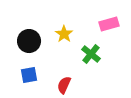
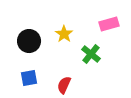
blue square: moved 3 px down
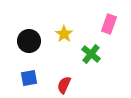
pink rectangle: rotated 54 degrees counterclockwise
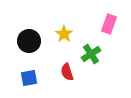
green cross: rotated 18 degrees clockwise
red semicircle: moved 3 px right, 13 px up; rotated 42 degrees counterclockwise
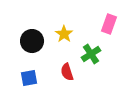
black circle: moved 3 px right
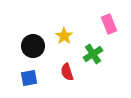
pink rectangle: rotated 42 degrees counterclockwise
yellow star: moved 2 px down
black circle: moved 1 px right, 5 px down
green cross: moved 2 px right
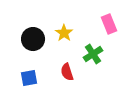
yellow star: moved 3 px up
black circle: moved 7 px up
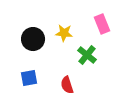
pink rectangle: moved 7 px left
yellow star: rotated 30 degrees counterclockwise
green cross: moved 6 px left, 1 px down; rotated 18 degrees counterclockwise
red semicircle: moved 13 px down
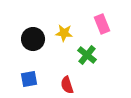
blue square: moved 1 px down
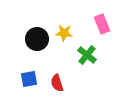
black circle: moved 4 px right
red semicircle: moved 10 px left, 2 px up
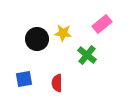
pink rectangle: rotated 72 degrees clockwise
yellow star: moved 1 px left
blue square: moved 5 px left
red semicircle: rotated 18 degrees clockwise
